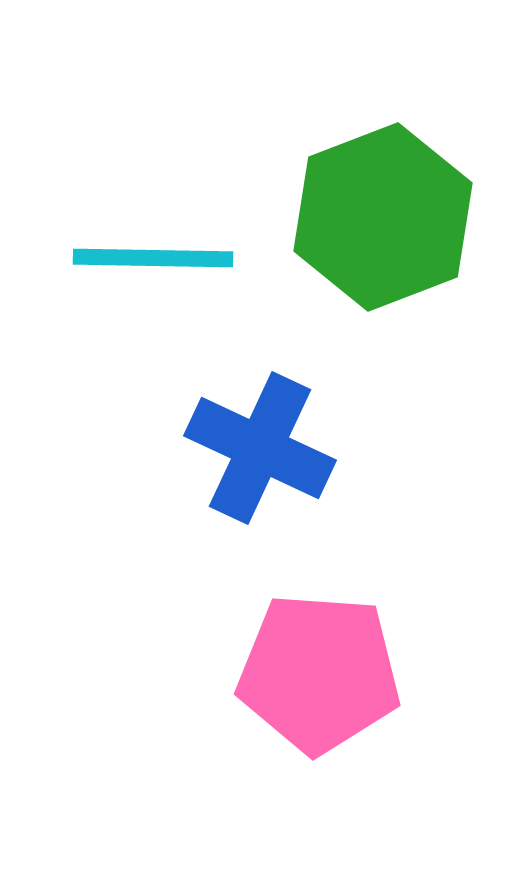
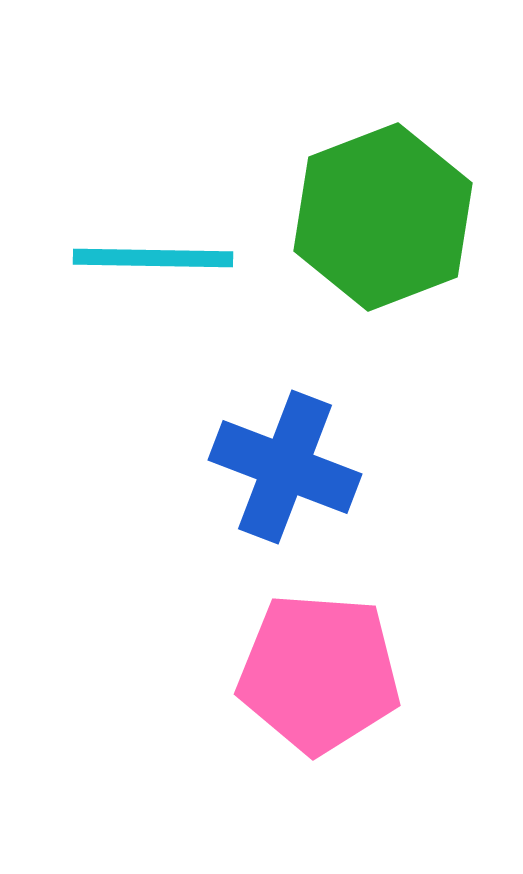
blue cross: moved 25 px right, 19 px down; rotated 4 degrees counterclockwise
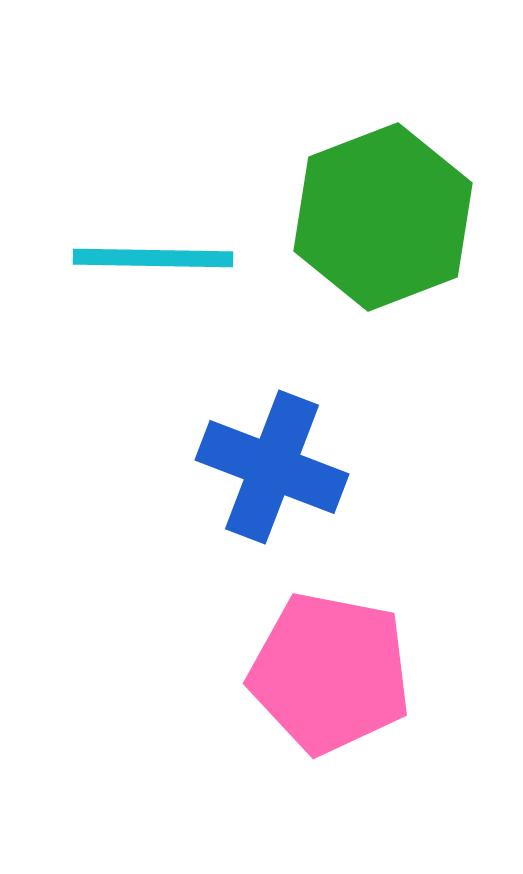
blue cross: moved 13 px left
pink pentagon: moved 11 px right; rotated 7 degrees clockwise
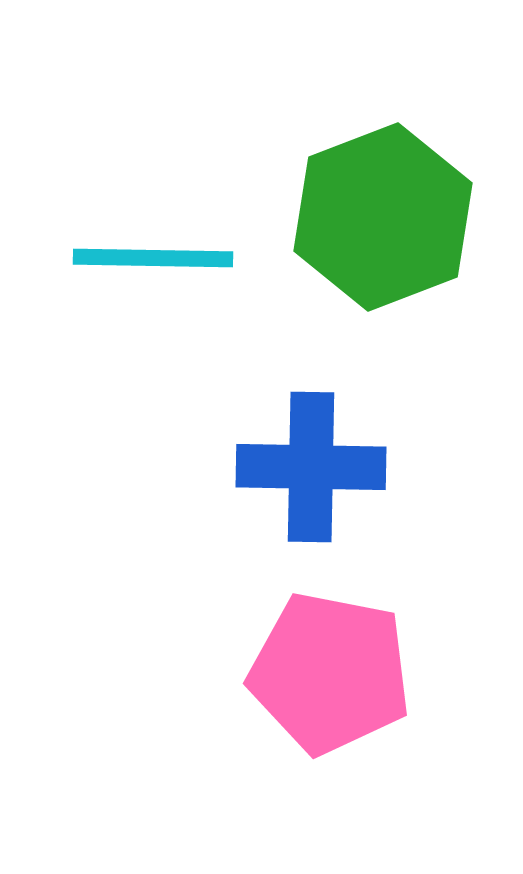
blue cross: moved 39 px right; rotated 20 degrees counterclockwise
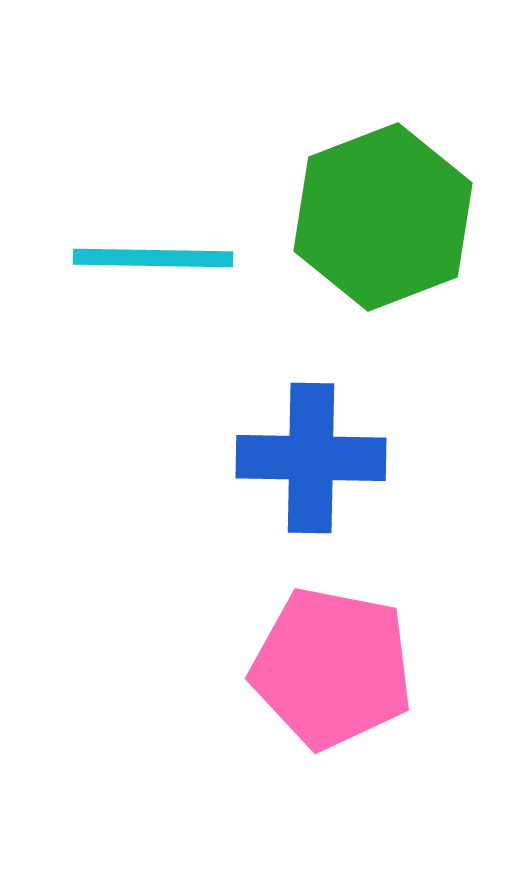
blue cross: moved 9 px up
pink pentagon: moved 2 px right, 5 px up
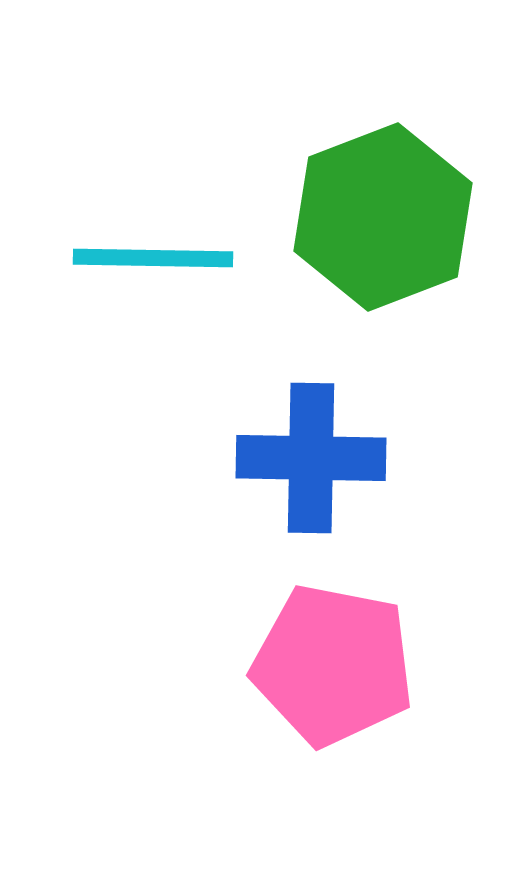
pink pentagon: moved 1 px right, 3 px up
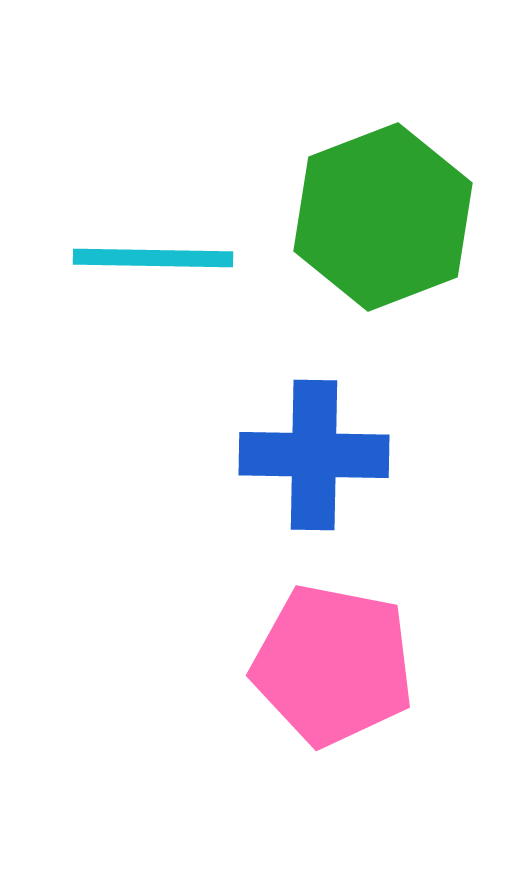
blue cross: moved 3 px right, 3 px up
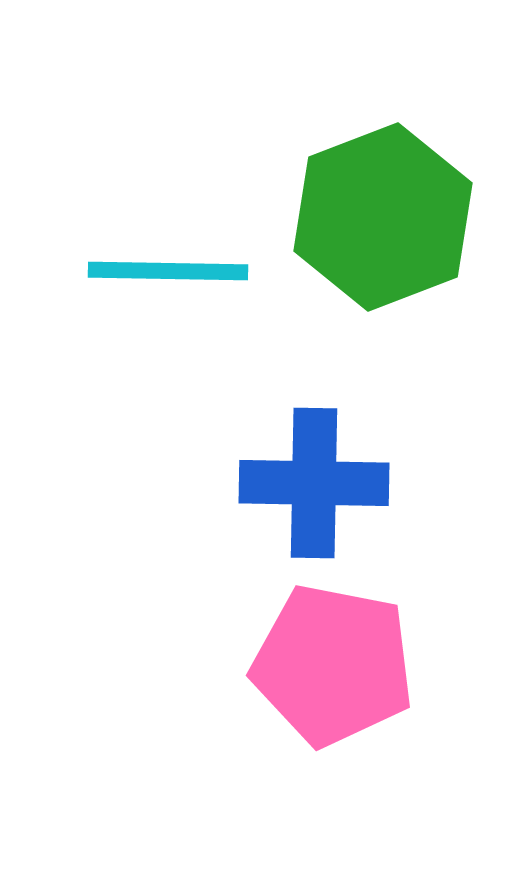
cyan line: moved 15 px right, 13 px down
blue cross: moved 28 px down
